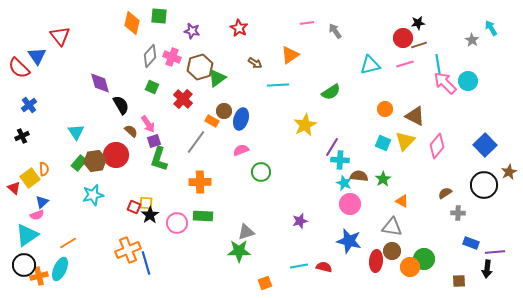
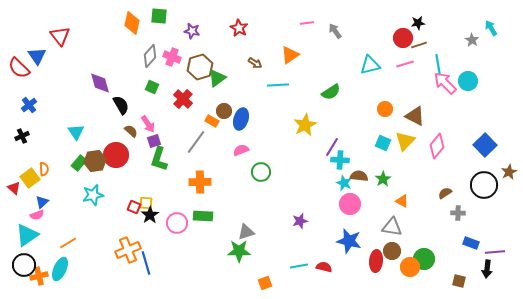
brown square at (459, 281): rotated 16 degrees clockwise
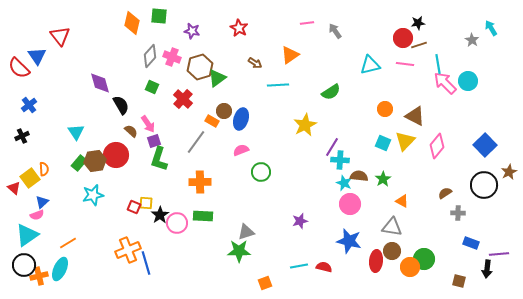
pink line at (405, 64): rotated 24 degrees clockwise
black star at (150, 215): moved 10 px right
purple line at (495, 252): moved 4 px right, 2 px down
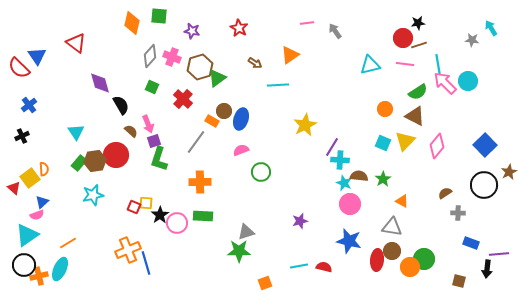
red triangle at (60, 36): moved 16 px right, 7 px down; rotated 15 degrees counterclockwise
gray star at (472, 40): rotated 24 degrees counterclockwise
green semicircle at (331, 92): moved 87 px right
pink arrow at (148, 124): rotated 12 degrees clockwise
red ellipse at (376, 261): moved 1 px right, 1 px up
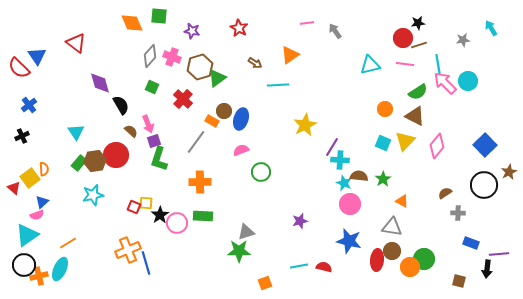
orange diamond at (132, 23): rotated 35 degrees counterclockwise
gray star at (472, 40): moved 9 px left; rotated 16 degrees counterclockwise
